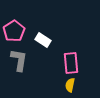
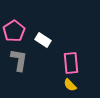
yellow semicircle: rotated 56 degrees counterclockwise
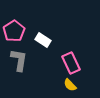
pink rectangle: rotated 20 degrees counterclockwise
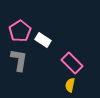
pink pentagon: moved 6 px right
pink rectangle: moved 1 px right; rotated 20 degrees counterclockwise
yellow semicircle: rotated 56 degrees clockwise
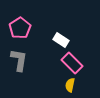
pink pentagon: moved 3 px up
white rectangle: moved 18 px right
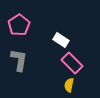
pink pentagon: moved 1 px left, 3 px up
yellow semicircle: moved 1 px left
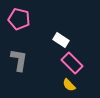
pink pentagon: moved 6 px up; rotated 25 degrees counterclockwise
yellow semicircle: rotated 56 degrees counterclockwise
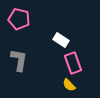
pink rectangle: moved 1 px right; rotated 25 degrees clockwise
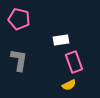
white rectangle: rotated 42 degrees counterclockwise
pink rectangle: moved 1 px right, 1 px up
yellow semicircle: rotated 72 degrees counterclockwise
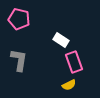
white rectangle: rotated 42 degrees clockwise
